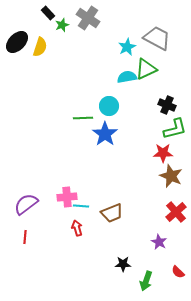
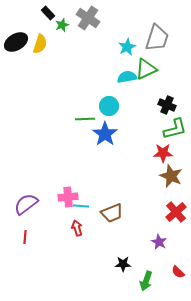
gray trapezoid: rotated 80 degrees clockwise
black ellipse: moved 1 px left; rotated 15 degrees clockwise
yellow semicircle: moved 3 px up
green line: moved 2 px right, 1 px down
pink cross: moved 1 px right
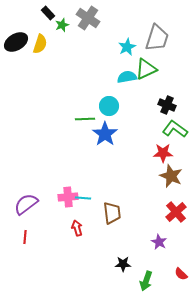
green L-shape: rotated 130 degrees counterclockwise
cyan line: moved 2 px right, 8 px up
brown trapezoid: rotated 75 degrees counterclockwise
red semicircle: moved 3 px right, 2 px down
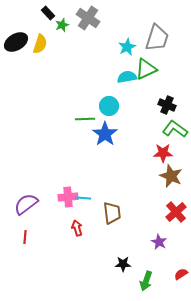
red semicircle: rotated 104 degrees clockwise
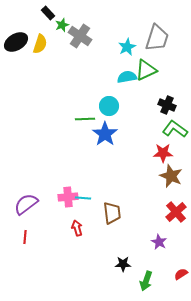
gray cross: moved 8 px left, 18 px down
green triangle: moved 1 px down
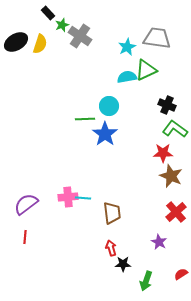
gray trapezoid: rotated 100 degrees counterclockwise
red arrow: moved 34 px right, 20 px down
